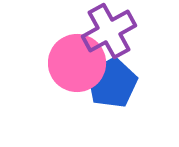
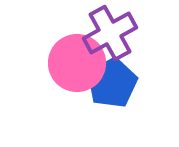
purple cross: moved 1 px right, 2 px down
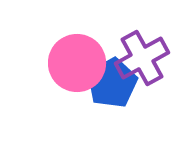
purple cross: moved 32 px right, 25 px down
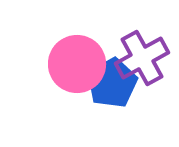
pink circle: moved 1 px down
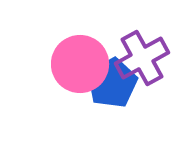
pink circle: moved 3 px right
